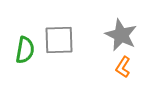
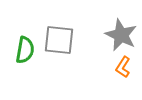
gray square: rotated 8 degrees clockwise
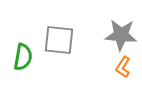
gray star: rotated 20 degrees counterclockwise
green semicircle: moved 2 px left, 7 px down
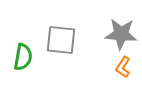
gray star: moved 1 px up
gray square: moved 2 px right
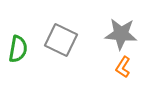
gray square: rotated 20 degrees clockwise
green semicircle: moved 5 px left, 8 px up
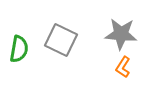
green semicircle: moved 1 px right
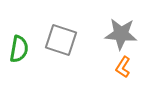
gray square: rotated 8 degrees counterclockwise
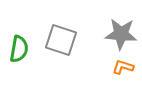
orange L-shape: rotated 75 degrees clockwise
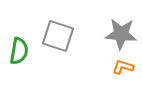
gray square: moved 3 px left, 4 px up
green semicircle: moved 2 px down
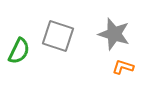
gray star: moved 7 px left; rotated 12 degrees clockwise
green semicircle: rotated 16 degrees clockwise
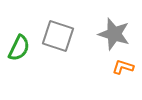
green semicircle: moved 3 px up
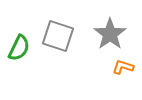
gray star: moved 4 px left; rotated 20 degrees clockwise
